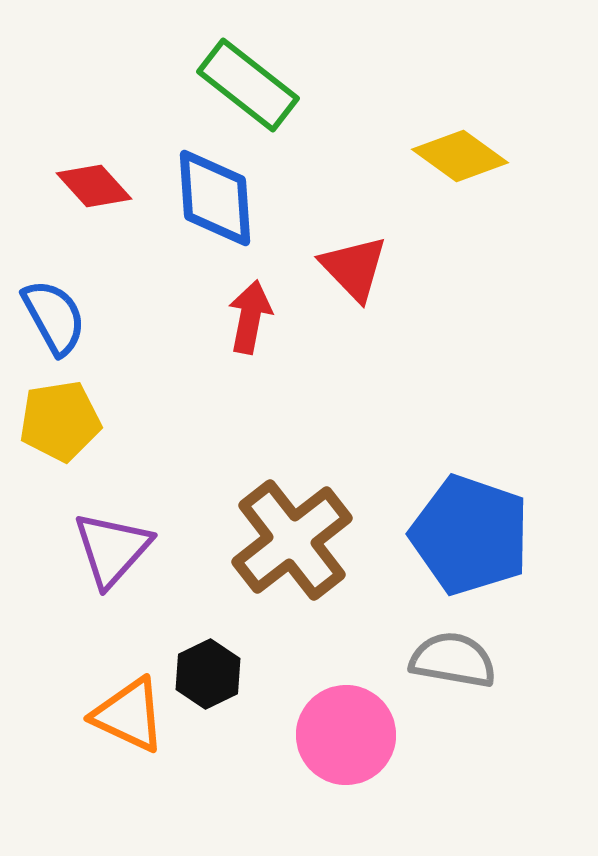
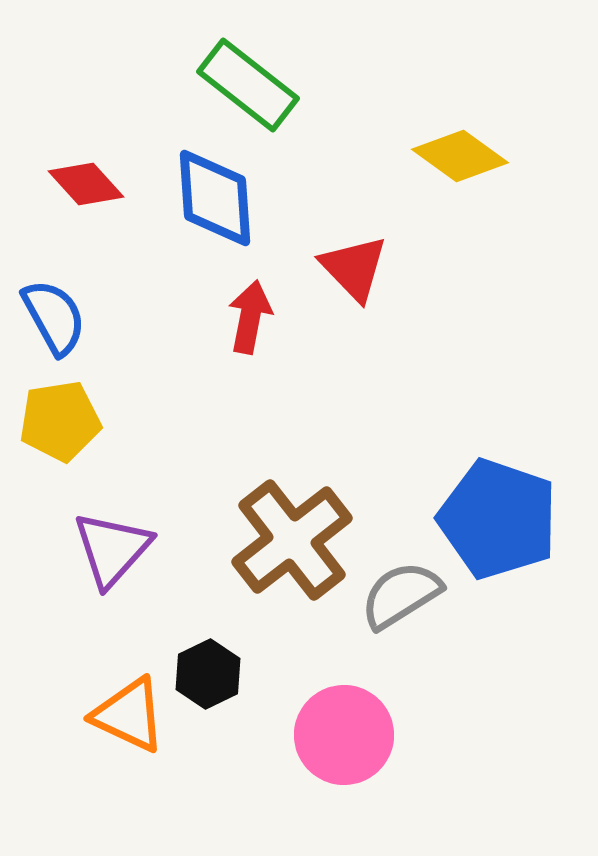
red diamond: moved 8 px left, 2 px up
blue pentagon: moved 28 px right, 16 px up
gray semicircle: moved 52 px left, 65 px up; rotated 42 degrees counterclockwise
pink circle: moved 2 px left
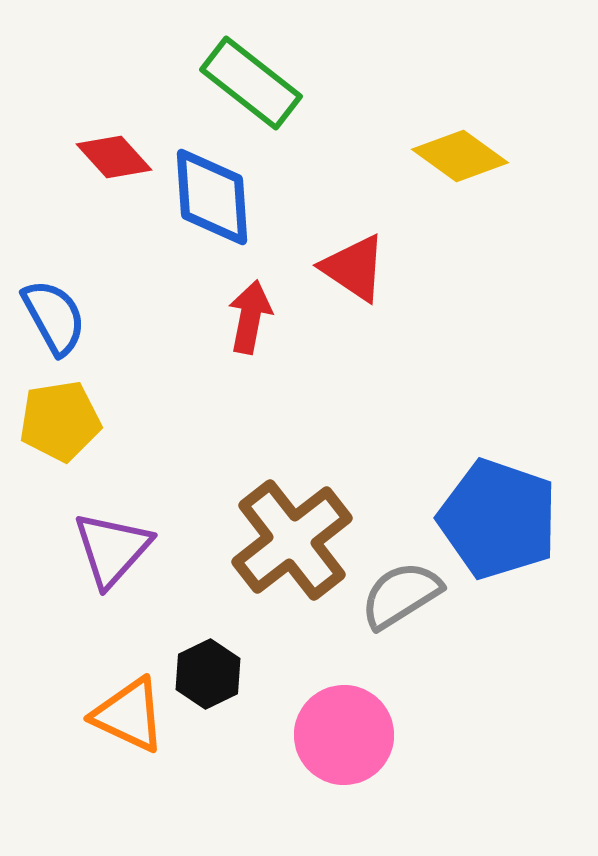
green rectangle: moved 3 px right, 2 px up
red diamond: moved 28 px right, 27 px up
blue diamond: moved 3 px left, 1 px up
red triangle: rotated 12 degrees counterclockwise
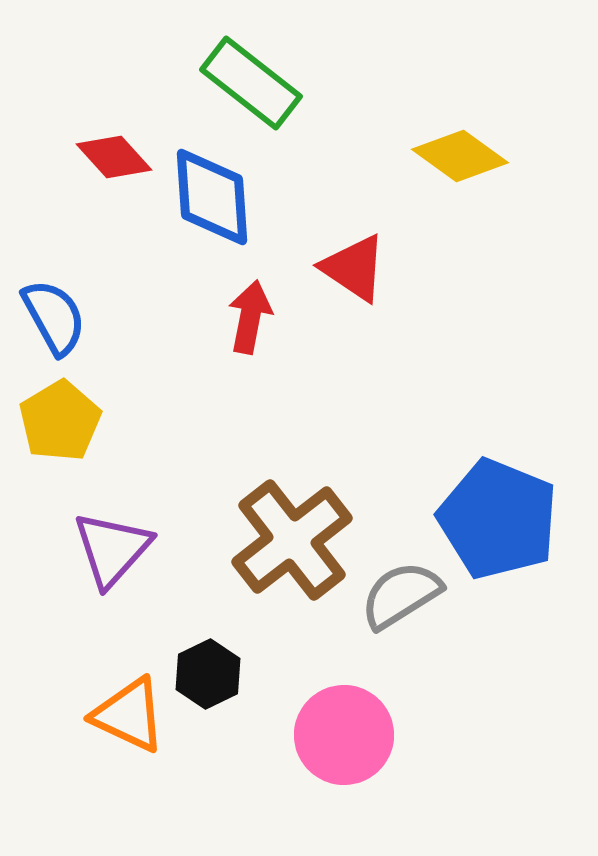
yellow pentagon: rotated 22 degrees counterclockwise
blue pentagon: rotated 3 degrees clockwise
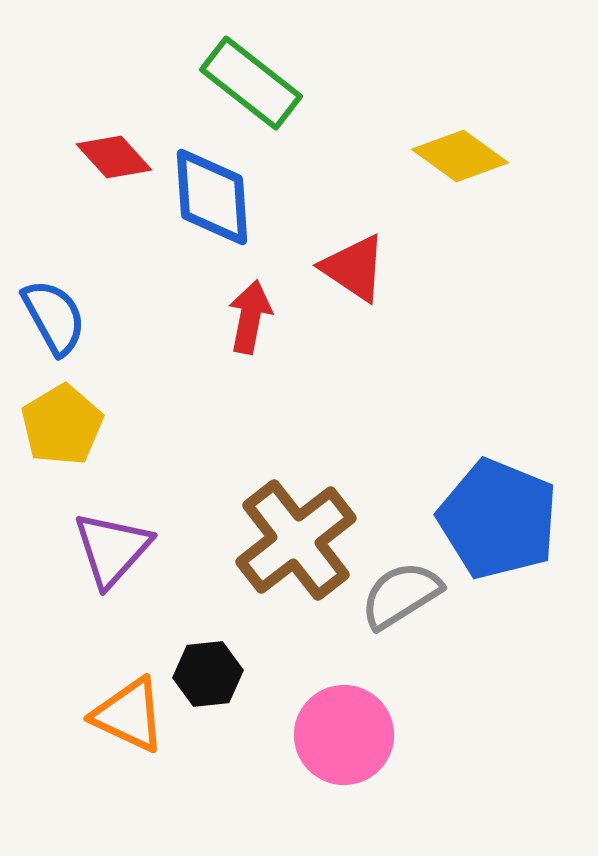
yellow pentagon: moved 2 px right, 4 px down
brown cross: moved 4 px right
black hexagon: rotated 20 degrees clockwise
